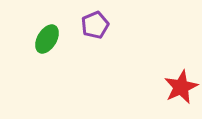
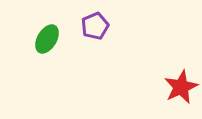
purple pentagon: moved 1 px down
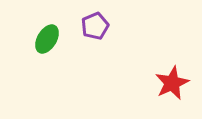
red star: moved 9 px left, 4 px up
